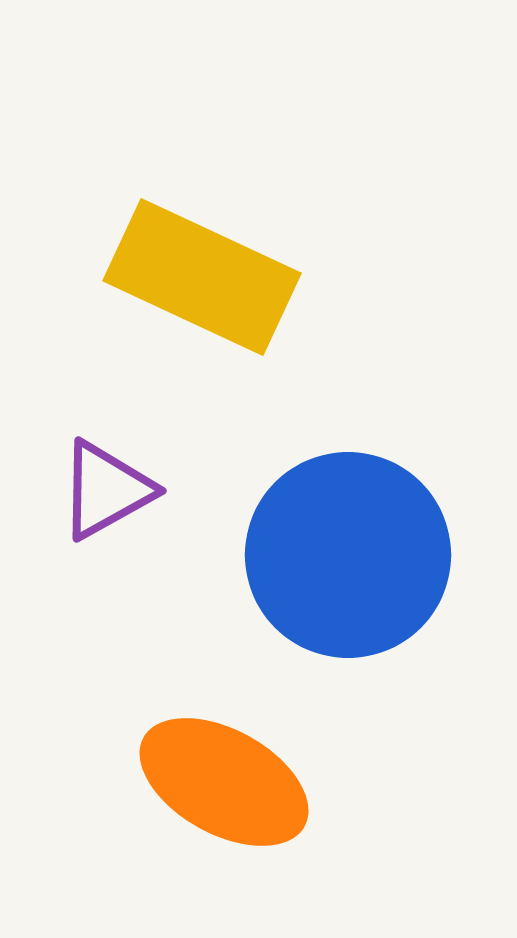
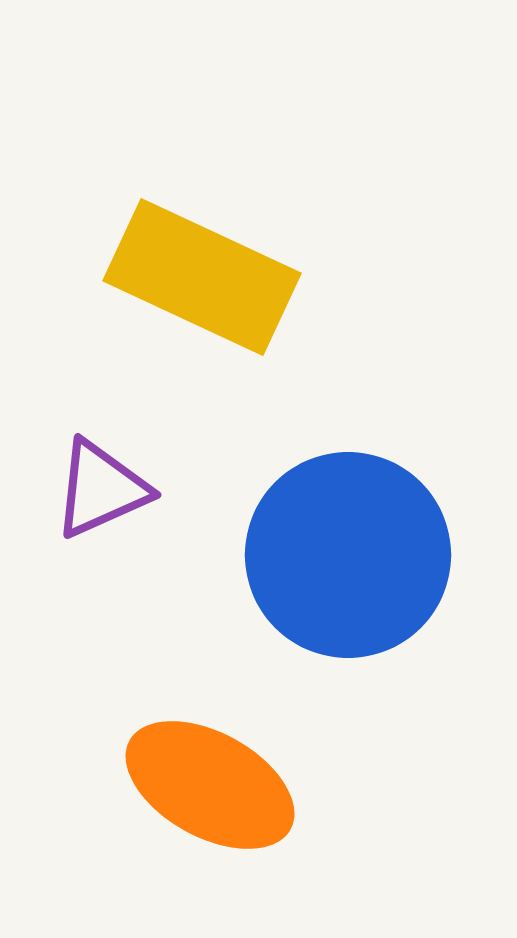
purple triangle: moved 5 px left, 1 px up; rotated 5 degrees clockwise
orange ellipse: moved 14 px left, 3 px down
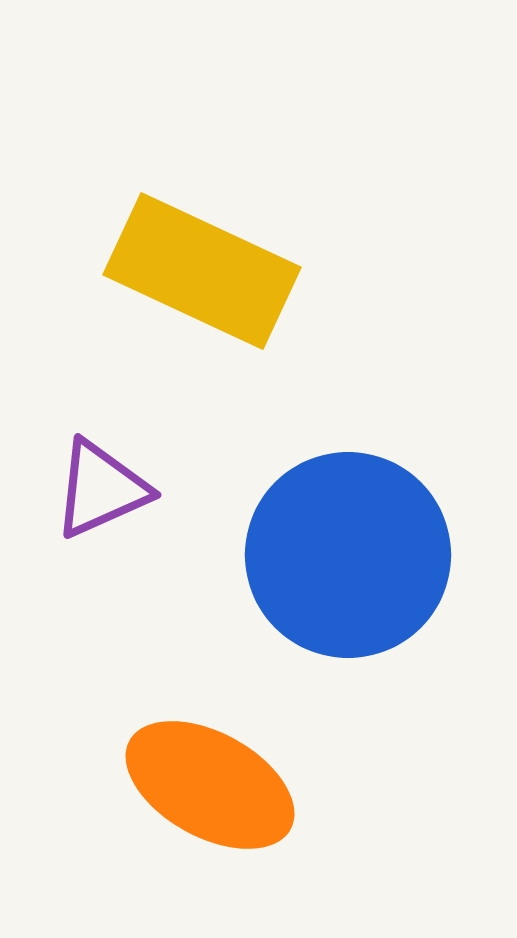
yellow rectangle: moved 6 px up
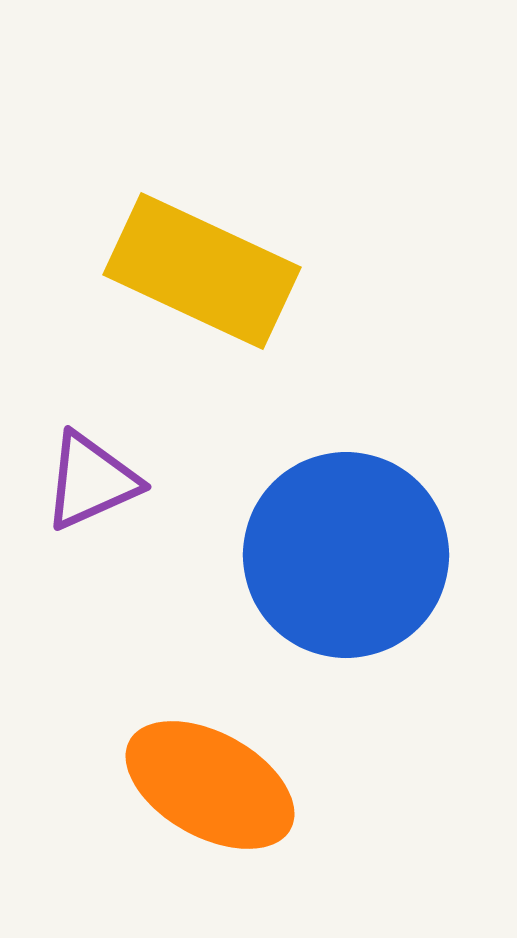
purple triangle: moved 10 px left, 8 px up
blue circle: moved 2 px left
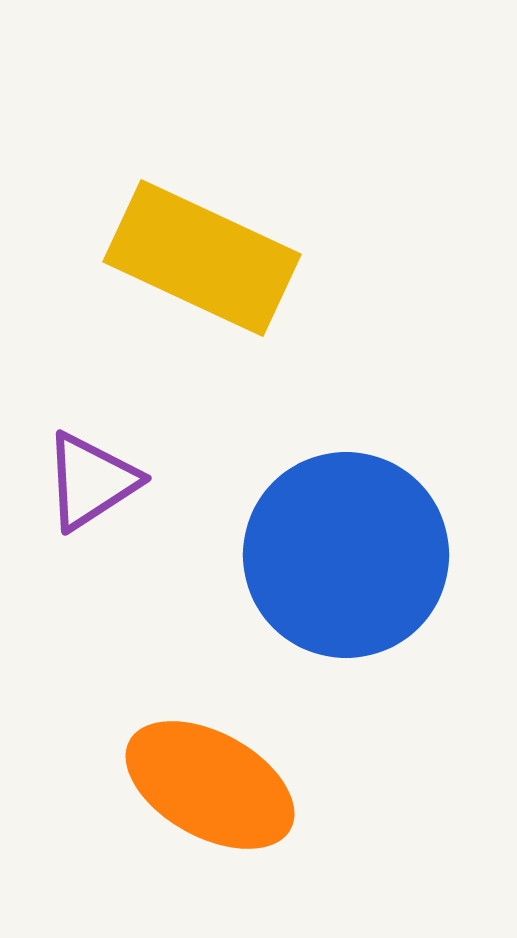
yellow rectangle: moved 13 px up
purple triangle: rotated 9 degrees counterclockwise
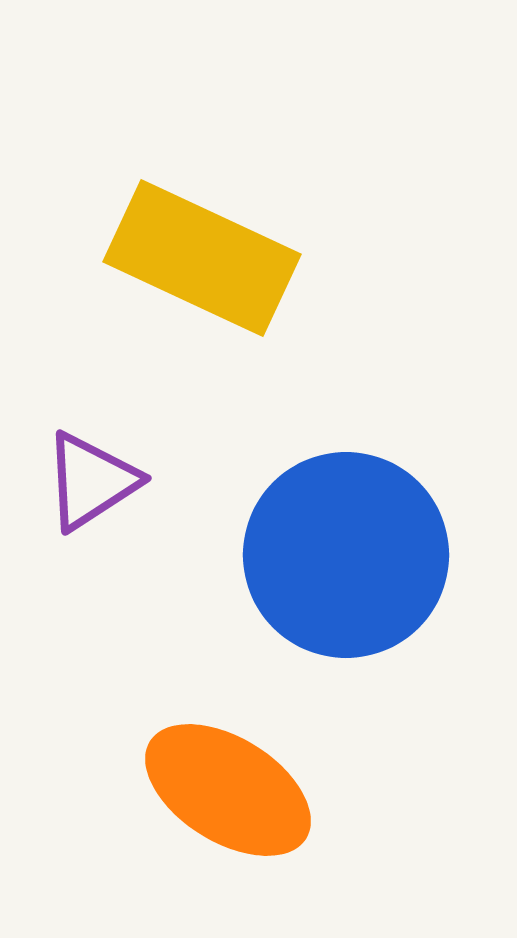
orange ellipse: moved 18 px right, 5 px down; rotated 3 degrees clockwise
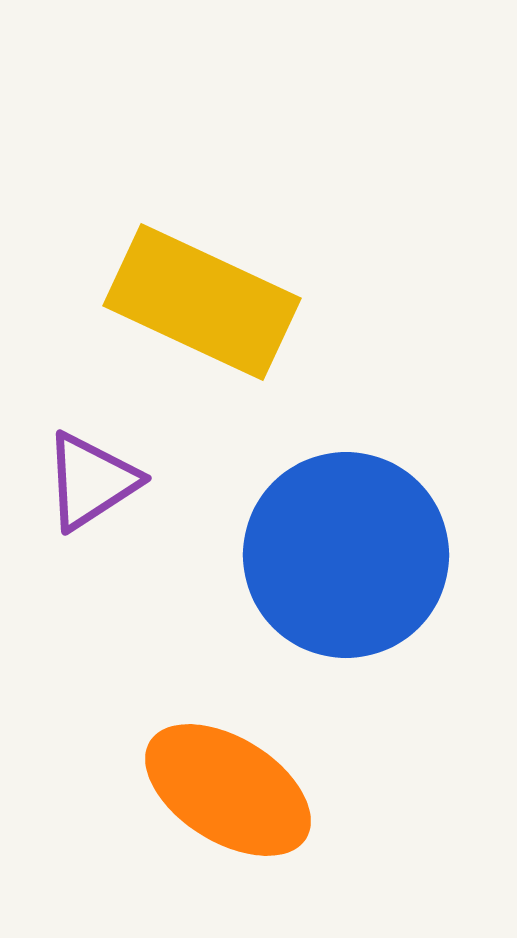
yellow rectangle: moved 44 px down
